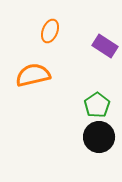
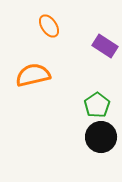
orange ellipse: moved 1 px left, 5 px up; rotated 55 degrees counterclockwise
black circle: moved 2 px right
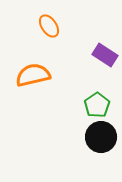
purple rectangle: moved 9 px down
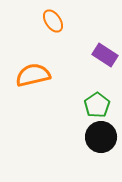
orange ellipse: moved 4 px right, 5 px up
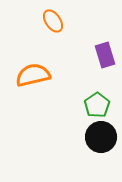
purple rectangle: rotated 40 degrees clockwise
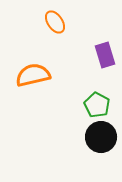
orange ellipse: moved 2 px right, 1 px down
green pentagon: rotated 10 degrees counterclockwise
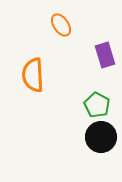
orange ellipse: moved 6 px right, 3 px down
orange semicircle: rotated 80 degrees counterclockwise
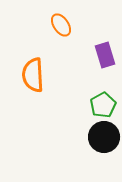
green pentagon: moved 6 px right; rotated 15 degrees clockwise
black circle: moved 3 px right
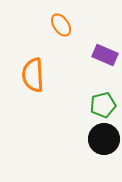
purple rectangle: rotated 50 degrees counterclockwise
green pentagon: rotated 15 degrees clockwise
black circle: moved 2 px down
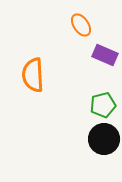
orange ellipse: moved 20 px right
